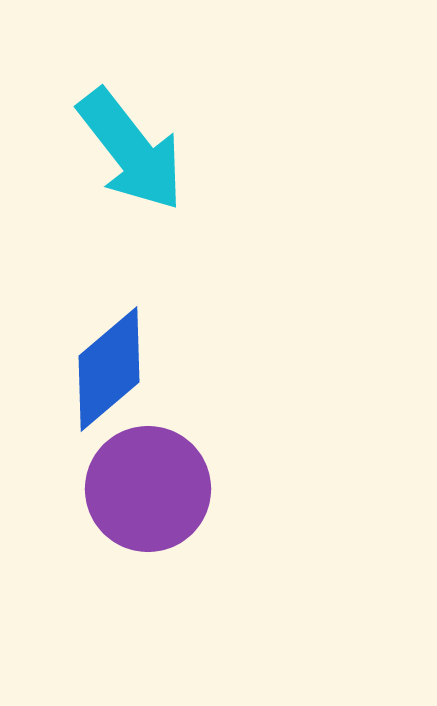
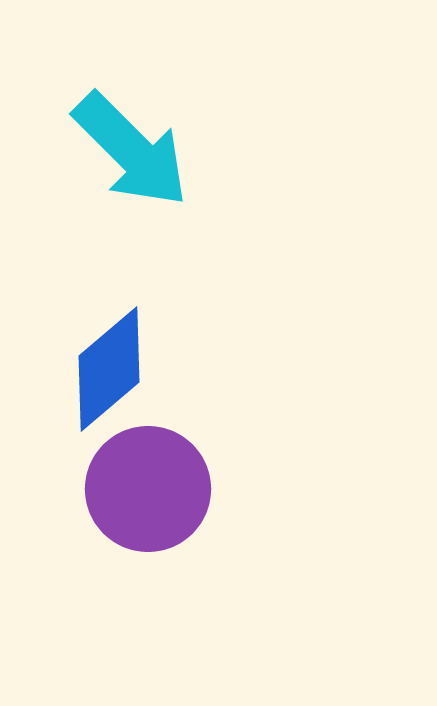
cyan arrow: rotated 7 degrees counterclockwise
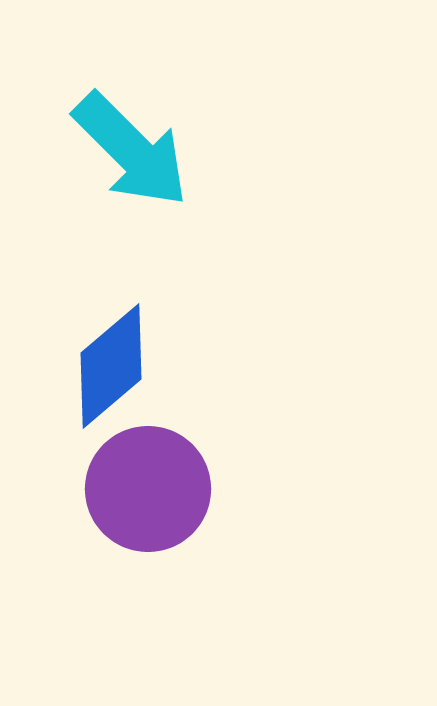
blue diamond: moved 2 px right, 3 px up
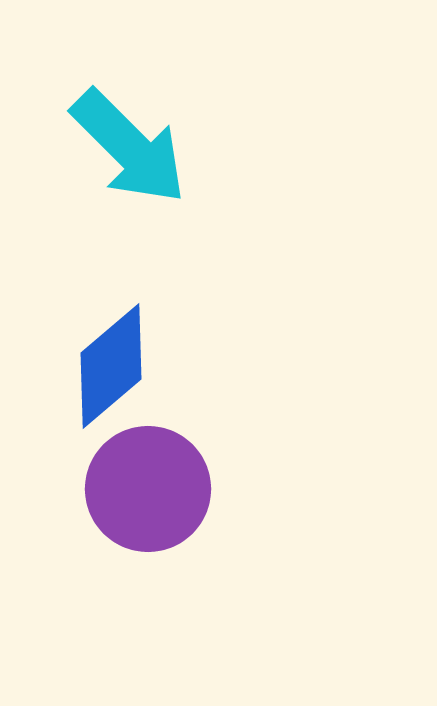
cyan arrow: moved 2 px left, 3 px up
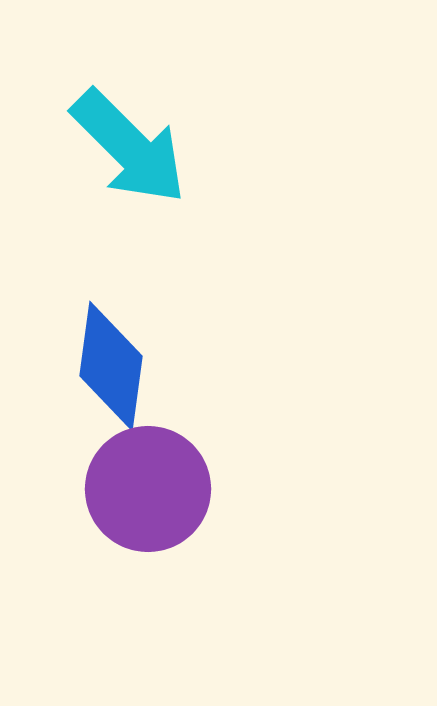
blue diamond: rotated 42 degrees counterclockwise
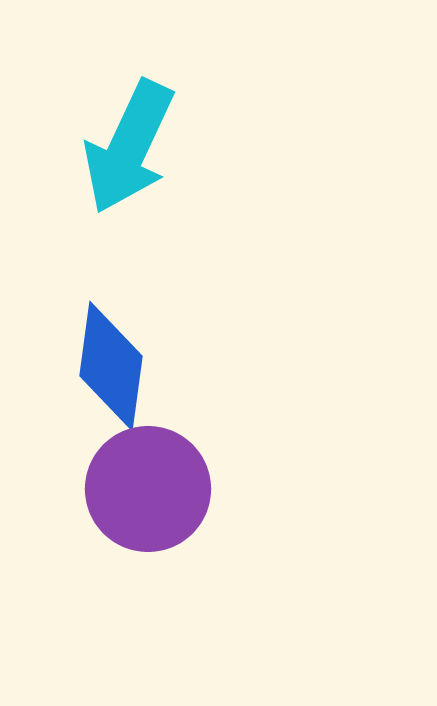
cyan arrow: rotated 70 degrees clockwise
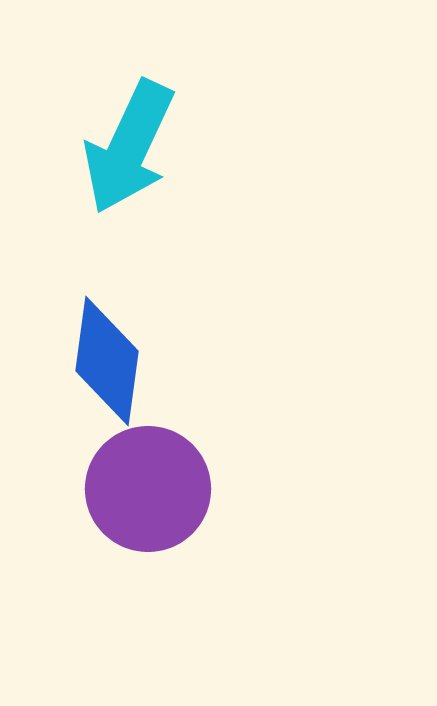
blue diamond: moved 4 px left, 5 px up
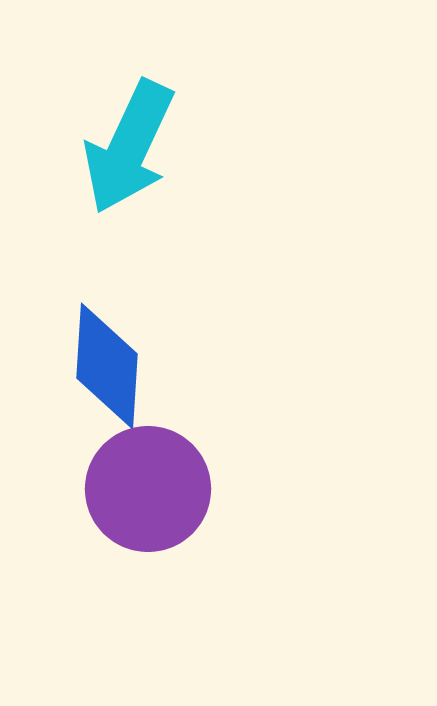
blue diamond: moved 5 px down; rotated 4 degrees counterclockwise
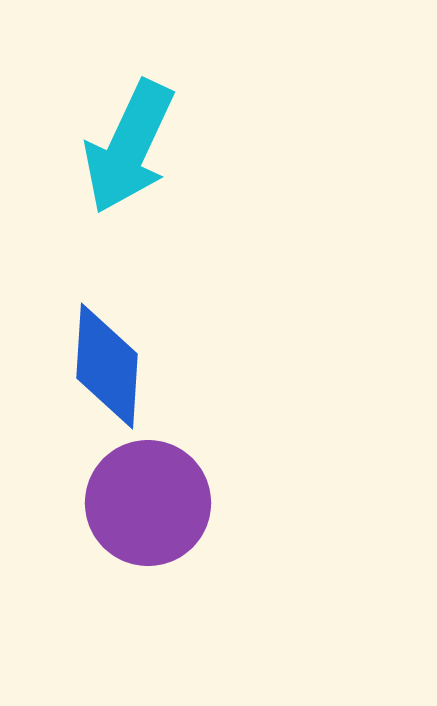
purple circle: moved 14 px down
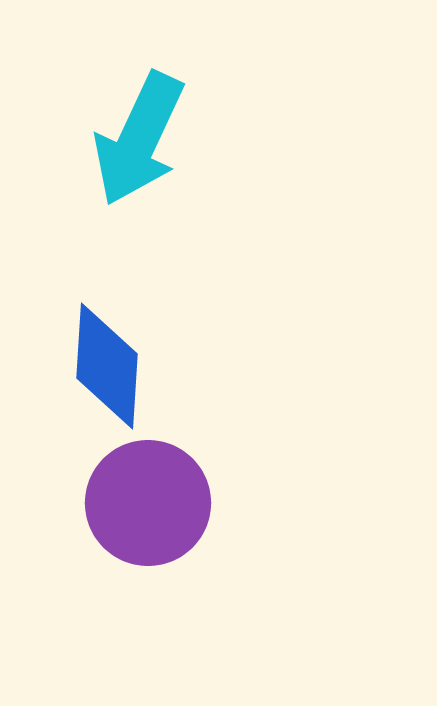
cyan arrow: moved 10 px right, 8 px up
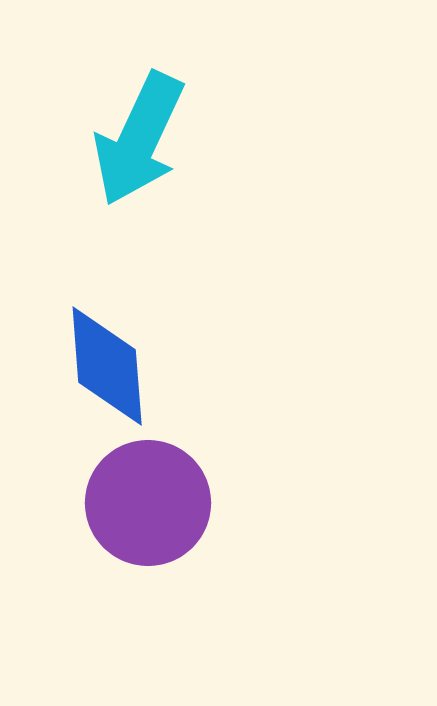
blue diamond: rotated 8 degrees counterclockwise
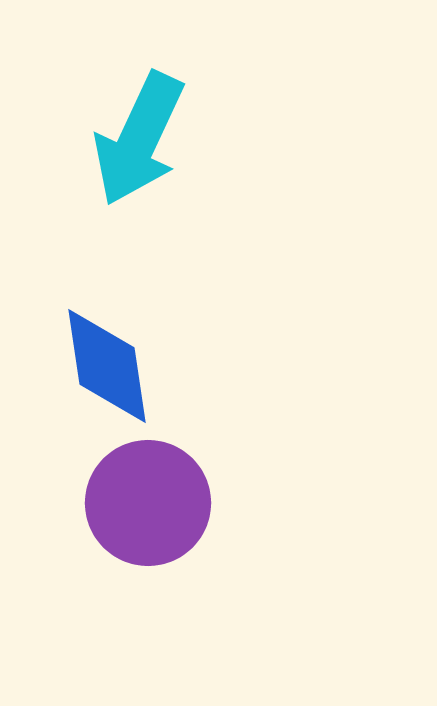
blue diamond: rotated 4 degrees counterclockwise
